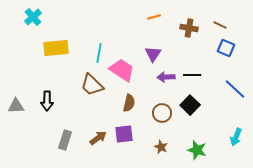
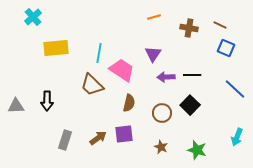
cyan arrow: moved 1 px right
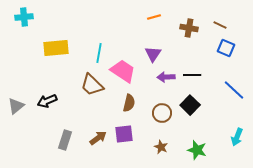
cyan cross: moved 9 px left; rotated 36 degrees clockwise
pink trapezoid: moved 1 px right, 1 px down
blue line: moved 1 px left, 1 px down
black arrow: rotated 66 degrees clockwise
gray triangle: rotated 36 degrees counterclockwise
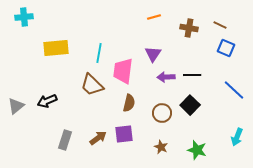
pink trapezoid: rotated 116 degrees counterclockwise
